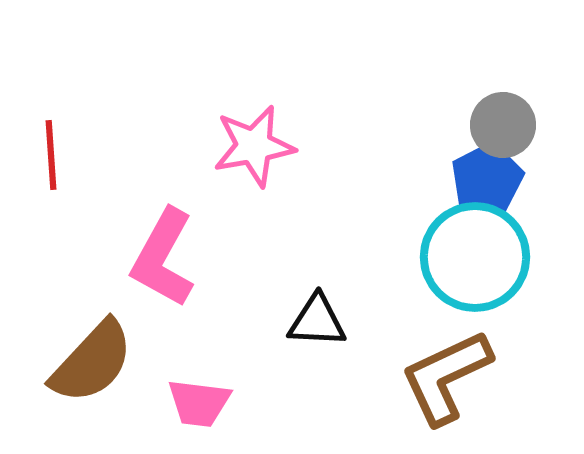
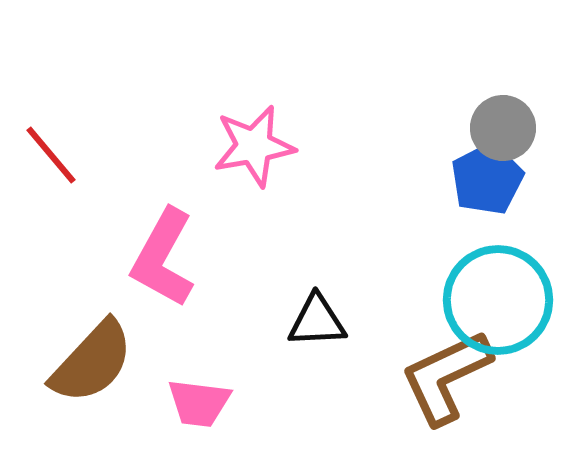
gray circle: moved 3 px down
red line: rotated 36 degrees counterclockwise
cyan circle: moved 23 px right, 43 px down
black triangle: rotated 6 degrees counterclockwise
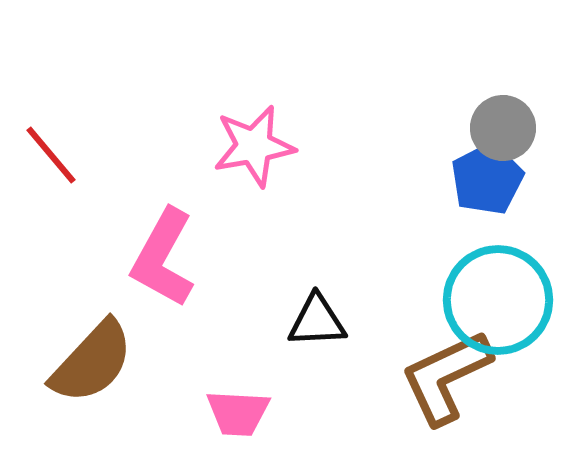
pink trapezoid: moved 39 px right, 10 px down; rotated 4 degrees counterclockwise
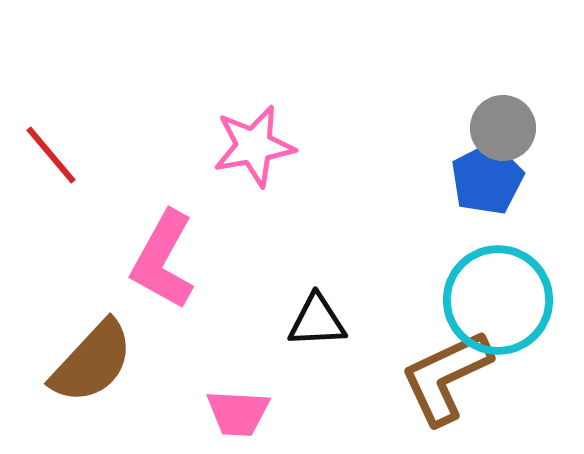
pink L-shape: moved 2 px down
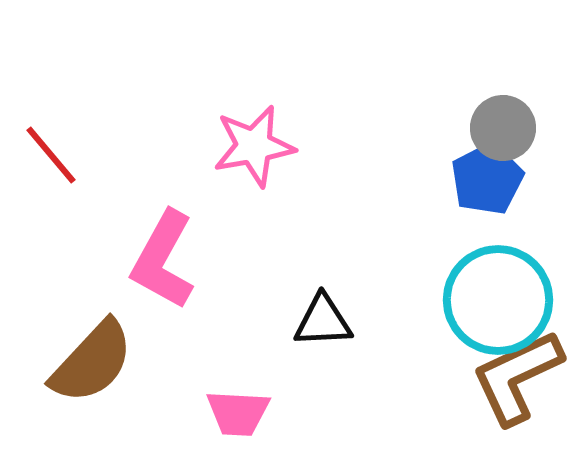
black triangle: moved 6 px right
brown L-shape: moved 71 px right
